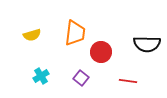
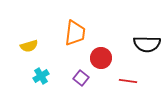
yellow semicircle: moved 3 px left, 11 px down
red circle: moved 6 px down
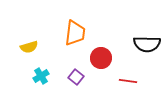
yellow semicircle: moved 1 px down
purple square: moved 5 px left, 1 px up
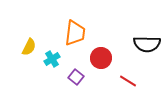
yellow semicircle: rotated 48 degrees counterclockwise
cyan cross: moved 11 px right, 17 px up
red line: rotated 24 degrees clockwise
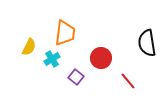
orange trapezoid: moved 10 px left
black semicircle: moved 1 px up; rotated 80 degrees clockwise
red line: rotated 18 degrees clockwise
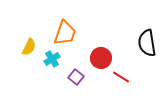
orange trapezoid: rotated 12 degrees clockwise
red line: moved 7 px left, 4 px up; rotated 18 degrees counterclockwise
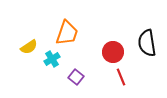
orange trapezoid: moved 2 px right
yellow semicircle: rotated 30 degrees clockwise
red circle: moved 12 px right, 6 px up
red line: rotated 36 degrees clockwise
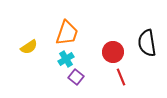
cyan cross: moved 14 px right
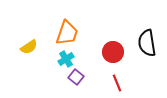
red line: moved 4 px left, 6 px down
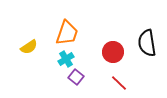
red line: moved 2 px right; rotated 24 degrees counterclockwise
